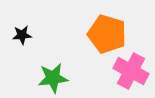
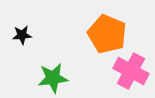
orange pentagon: rotated 6 degrees clockwise
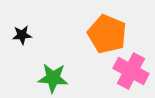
green star: rotated 12 degrees clockwise
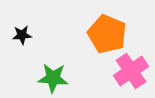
pink cross: rotated 28 degrees clockwise
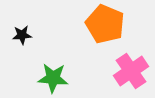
orange pentagon: moved 2 px left, 10 px up
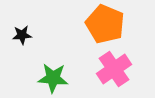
pink cross: moved 17 px left, 2 px up
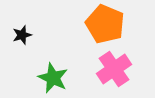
black star: rotated 12 degrees counterclockwise
green star: rotated 20 degrees clockwise
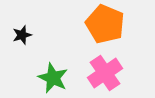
pink cross: moved 9 px left, 4 px down
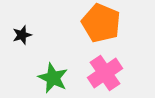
orange pentagon: moved 4 px left, 1 px up
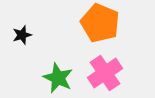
orange pentagon: moved 1 px left
green star: moved 5 px right
